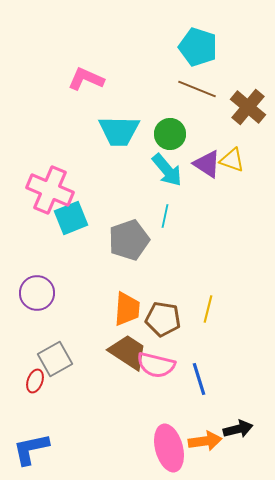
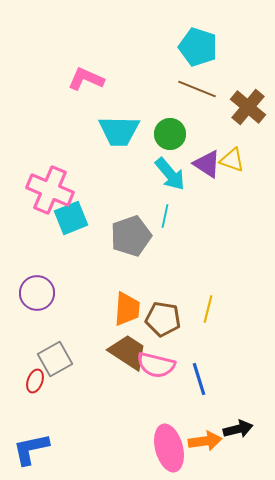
cyan arrow: moved 3 px right, 4 px down
gray pentagon: moved 2 px right, 4 px up
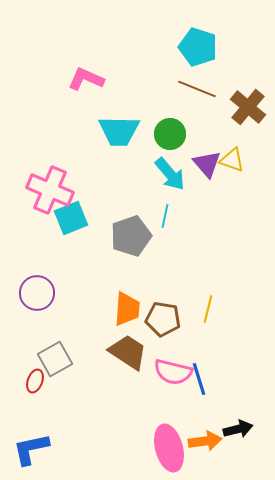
purple triangle: rotated 16 degrees clockwise
pink semicircle: moved 17 px right, 7 px down
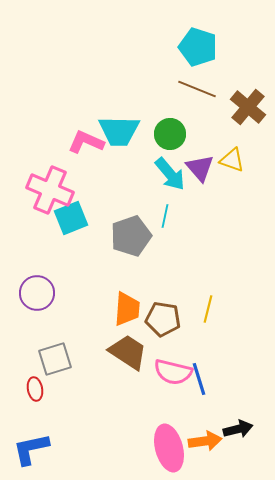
pink L-shape: moved 63 px down
purple triangle: moved 7 px left, 4 px down
gray square: rotated 12 degrees clockwise
red ellipse: moved 8 px down; rotated 30 degrees counterclockwise
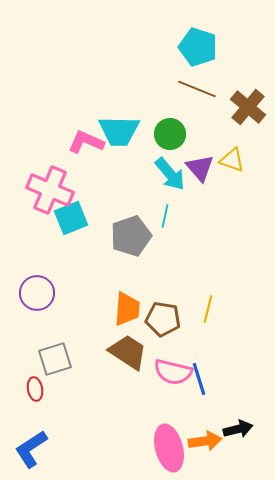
blue L-shape: rotated 21 degrees counterclockwise
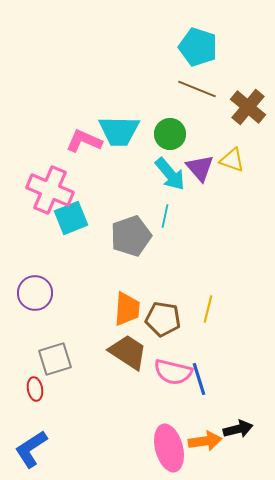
pink L-shape: moved 2 px left, 1 px up
purple circle: moved 2 px left
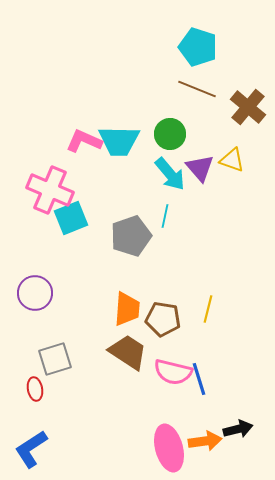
cyan trapezoid: moved 10 px down
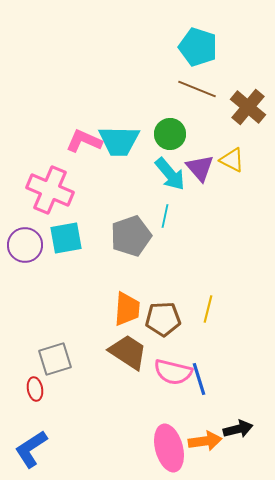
yellow triangle: rotated 8 degrees clockwise
cyan square: moved 5 px left, 20 px down; rotated 12 degrees clockwise
purple circle: moved 10 px left, 48 px up
brown pentagon: rotated 12 degrees counterclockwise
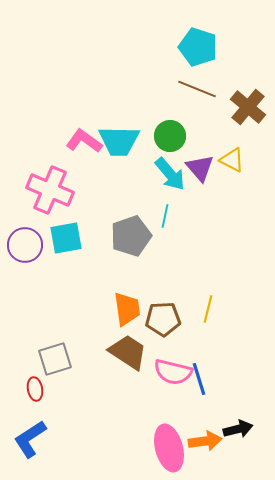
green circle: moved 2 px down
pink L-shape: rotated 12 degrees clockwise
orange trapezoid: rotated 12 degrees counterclockwise
blue L-shape: moved 1 px left, 10 px up
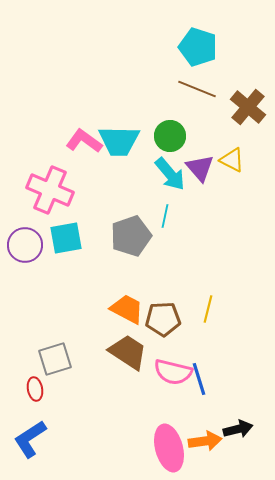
orange trapezoid: rotated 54 degrees counterclockwise
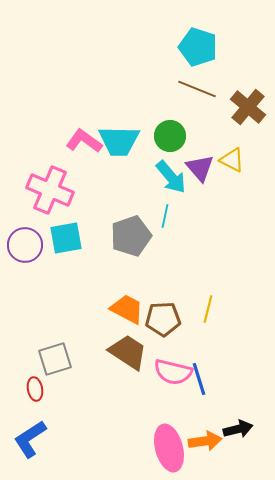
cyan arrow: moved 1 px right, 3 px down
